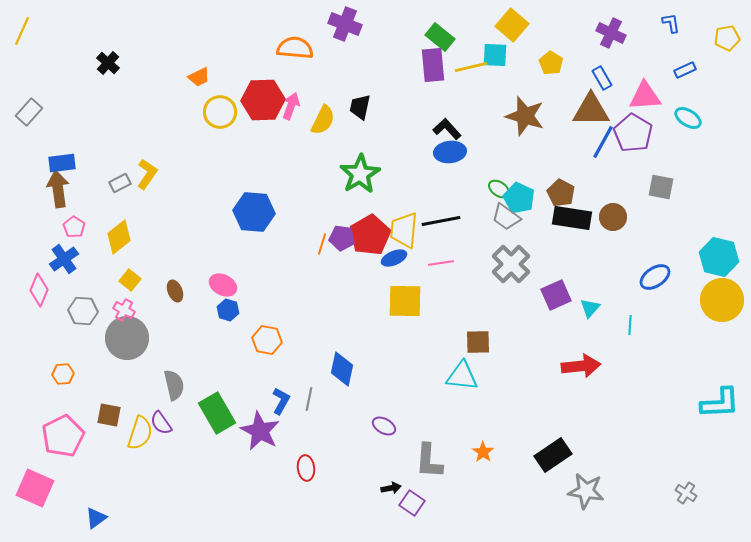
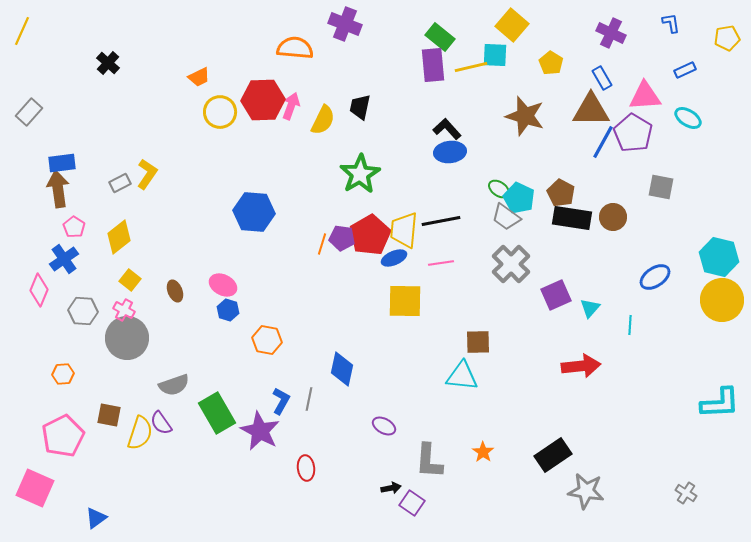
gray semicircle at (174, 385): rotated 84 degrees clockwise
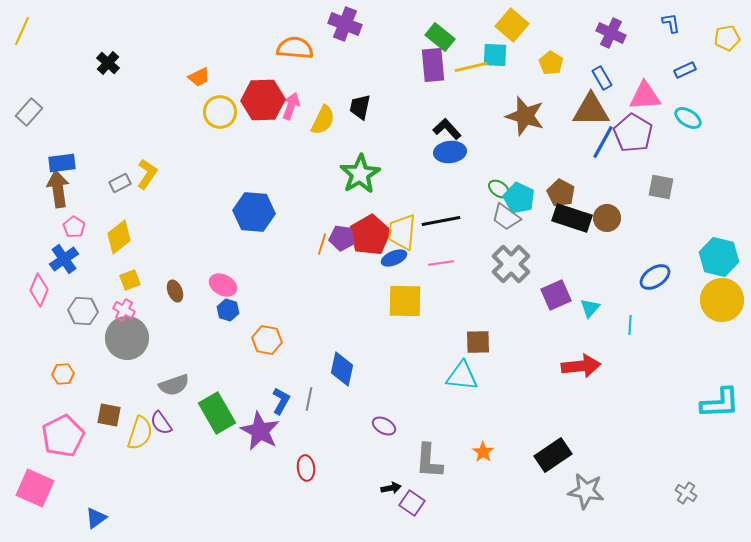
brown circle at (613, 217): moved 6 px left, 1 px down
black rectangle at (572, 218): rotated 9 degrees clockwise
yellow trapezoid at (404, 230): moved 2 px left, 2 px down
yellow square at (130, 280): rotated 30 degrees clockwise
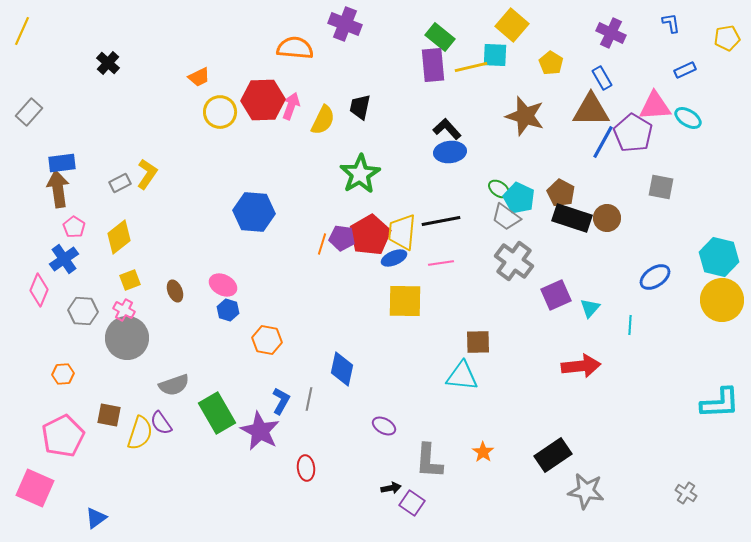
pink triangle at (645, 96): moved 10 px right, 10 px down
gray cross at (511, 264): moved 3 px right, 3 px up; rotated 9 degrees counterclockwise
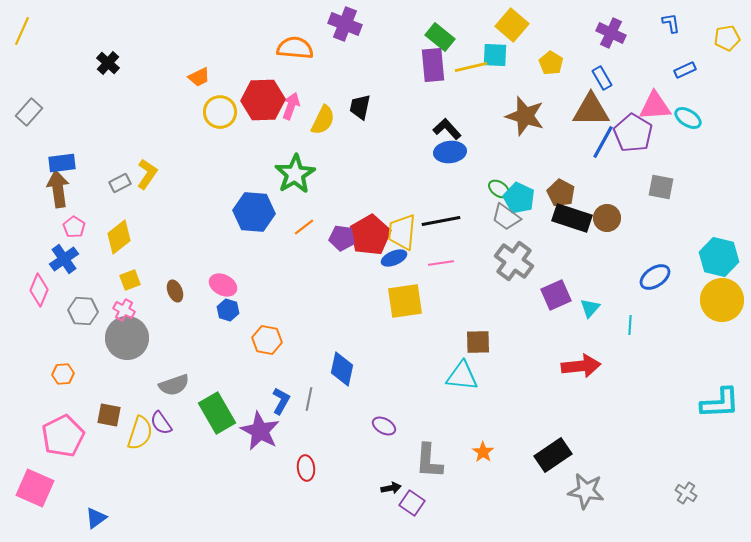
green star at (360, 174): moved 65 px left
orange line at (322, 244): moved 18 px left, 17 px up; rotated 35 degrees clockwise
yellow square at (405, 301): rotated 9 degrees counterclockwise
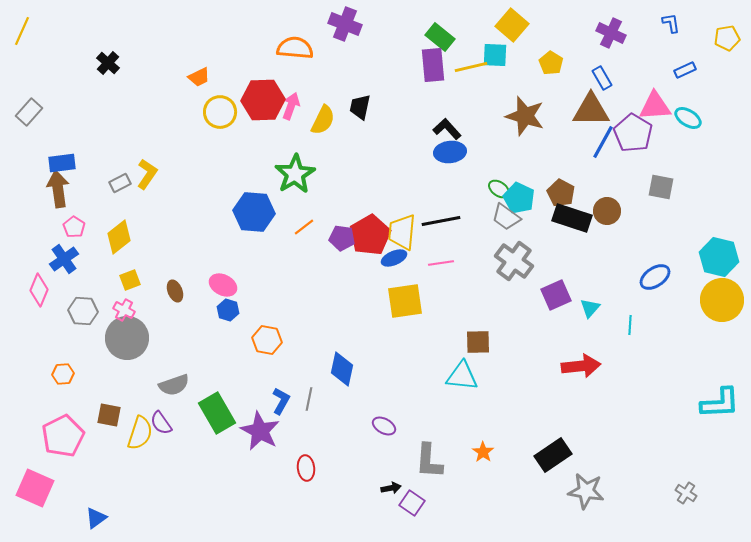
brown circle at (607, 218): moved 7 px up
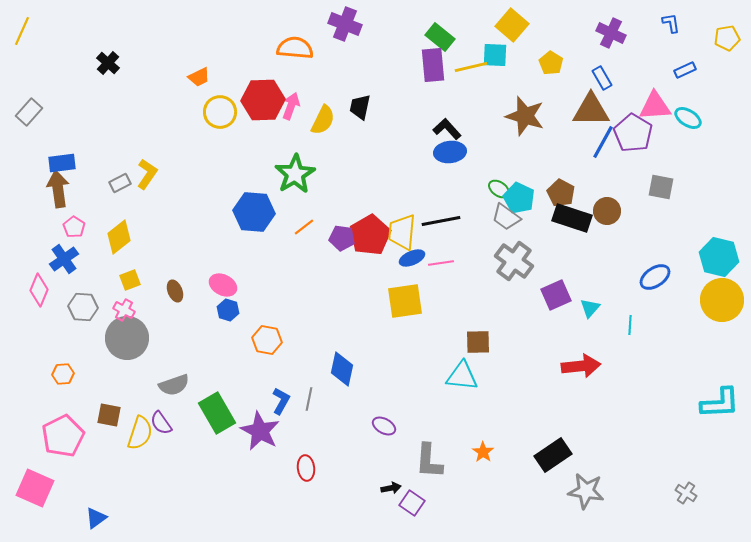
blue ellipse at (394, 258): moved 18 px right
gray hexagon at (83, 311): moved 4 px up
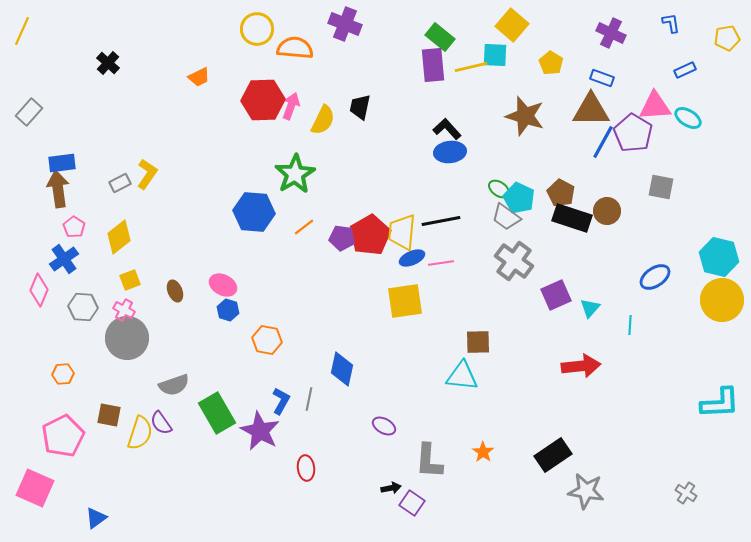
blue rectangle at (602, 78): rotated 40 degrees counterclockwise
yellow circle at (220, 112): moved 37 px right, 83 px up
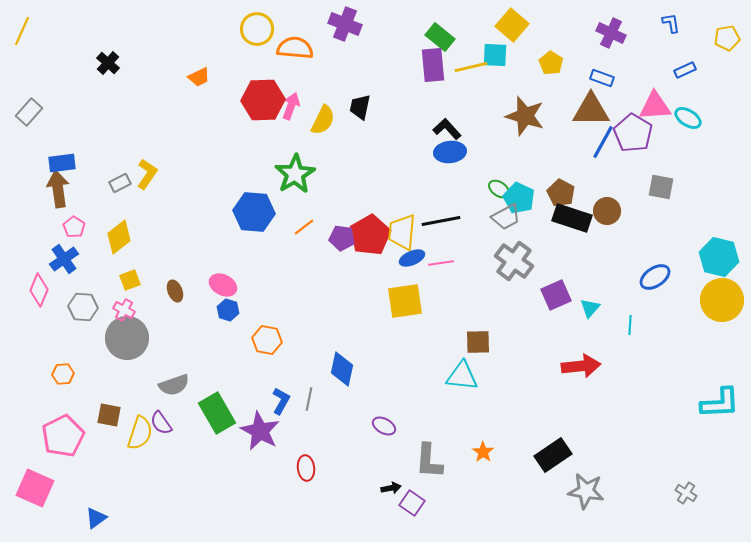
gray trapezoid at (506, 217): rotated 64 degrees counterclockwise
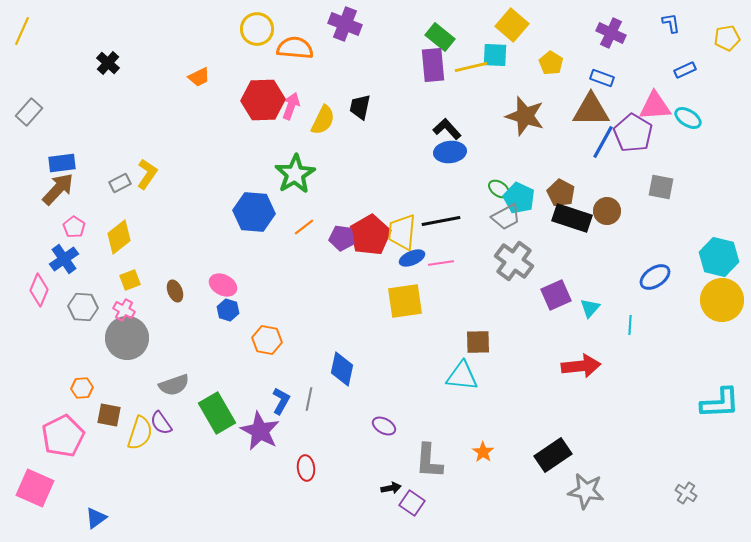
brown arrow at (58, 189): rotated 51 degrees clockwise
orange hexagon at (63, 374): moved 19 px right, 14 px down
